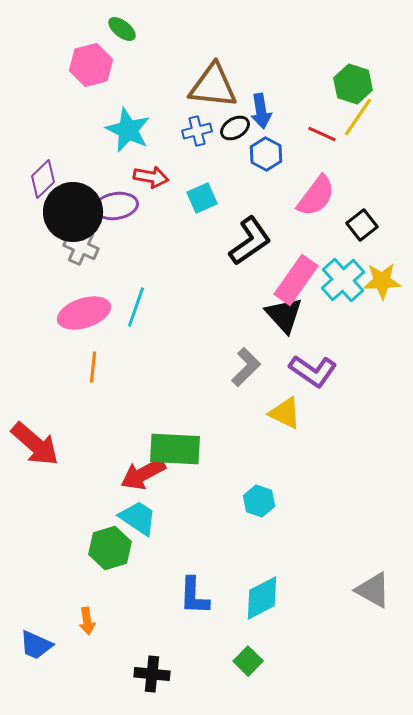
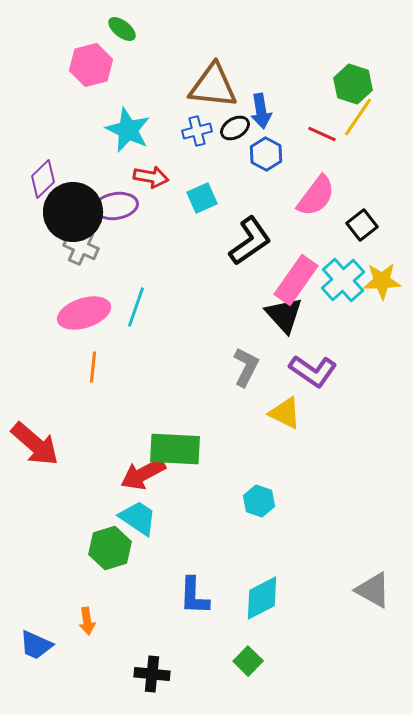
gray L-shape at (246, 367): rotated 18 degrees counterclockwise
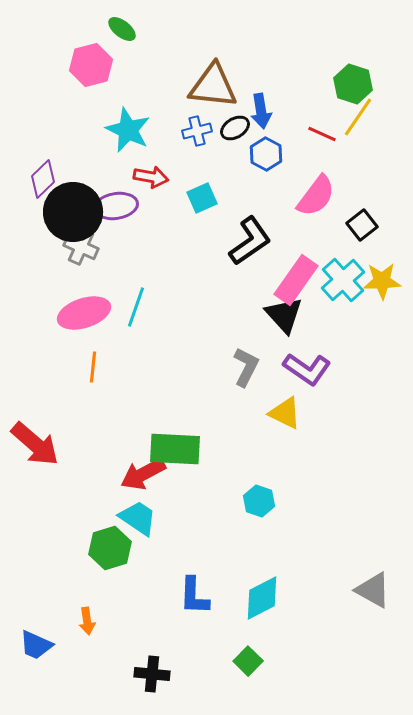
purple L-shape at (313, 371): moved 6 px left, 2 px up
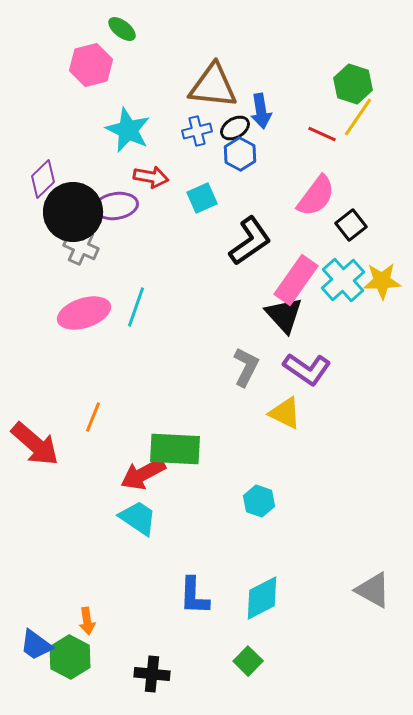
blue hexagon at (266, 154): moved 26 px left
black square at (362, 225): moved 11 px left
orange line at (93, 367): moved 50 px down; rotated 16 degrees clockwise
green hexagon at (110, 548): moved 40 px left, 109 px down; rotated 15 degrees counterclockwise
blue trapezoid at (36, 645): rotated 12 degrees clockwise
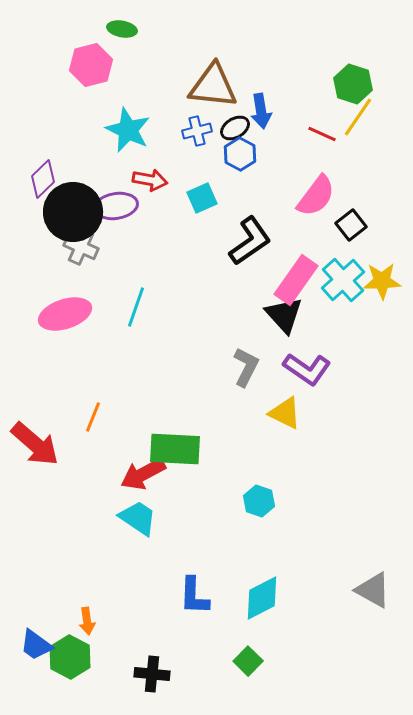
green ellipse at (122, 29): rotated 28 degrees counterclockwise
red arrow at (151, 177): moved 1 px left, 3 px down
pink ellipse at (84, 313): moved 19 px left, 1 px down
